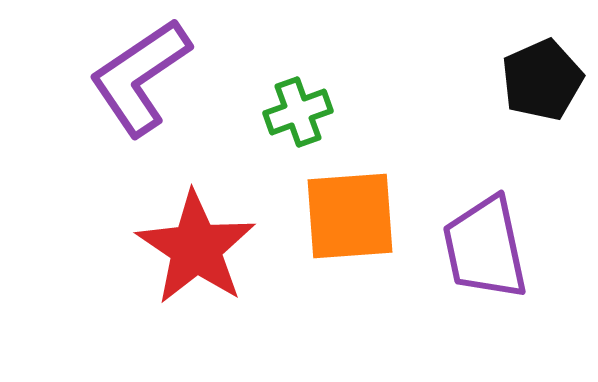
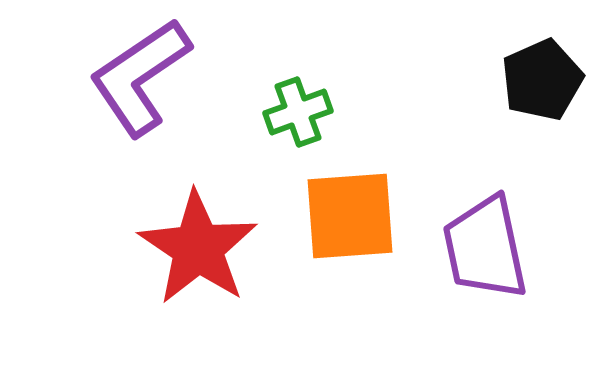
red star: moved 2 px right
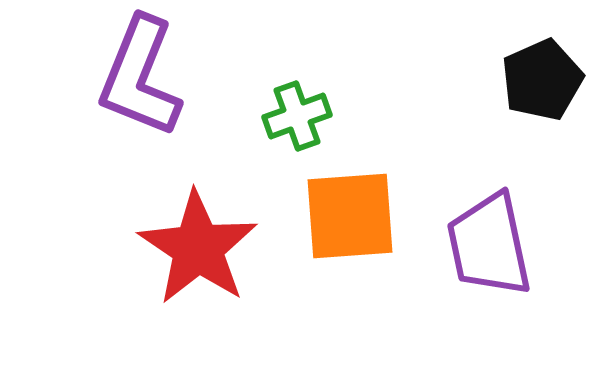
purple L-shape: rotated 34 degrees counterclockwise
green cross: moved 1 px left, 4 px down
purple trapezoid: moved 4 px right, 3 px up
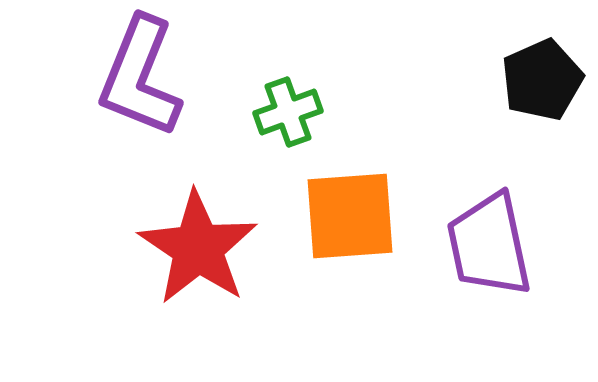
green cross: moved 9 px left, 4 px up
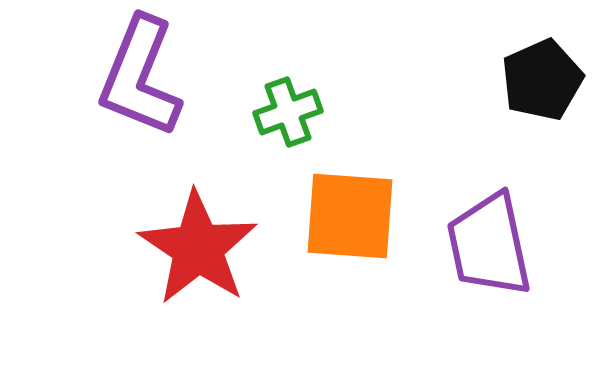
orange square: rotated 8 degrees clockwise
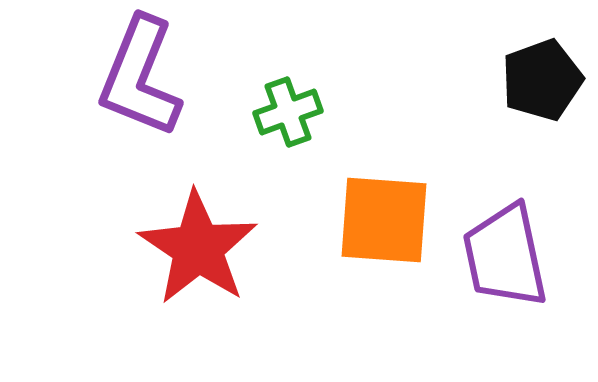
black pentagon: rotated 4 degrees clockwise
orange square: moved 34 px right, 4 px down
purple trapezoid: moved 16 px right, 11 px down
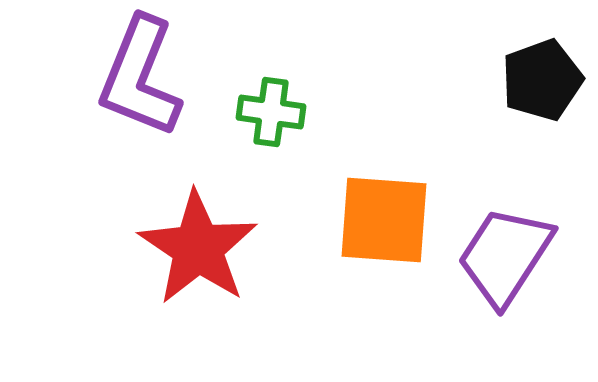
green cross: moved 17 px left; rotated 28 degrees clockwise
purple trapezoid: rotated 45 degrees clockwise
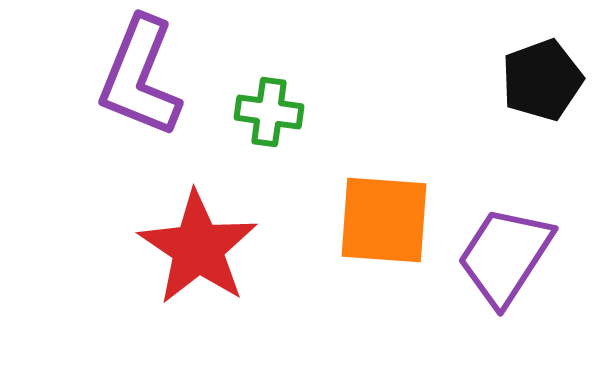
green cross: moved 2 px left
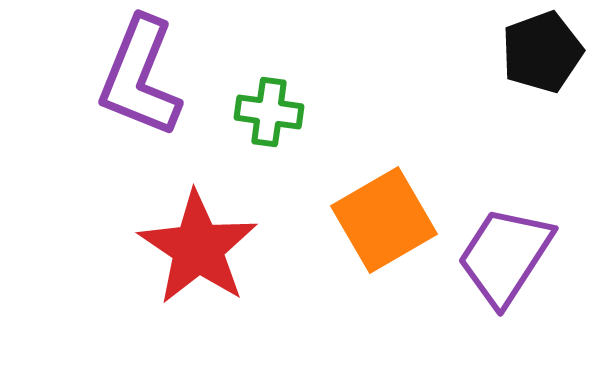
black pentagon: moved 28 px up
orange square: rotated 34 degrees counterclockwise
